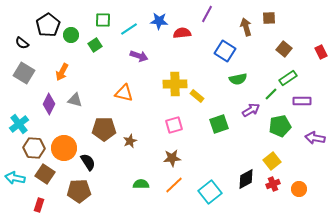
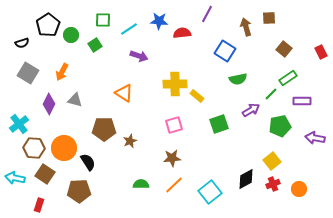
black semicircle at (22, 43): rotated 56 degrees counterclockwise
gray square at (24, 73): moved 4 px right
orange triangle at (124, 93): rotated 18 degrees clockwise
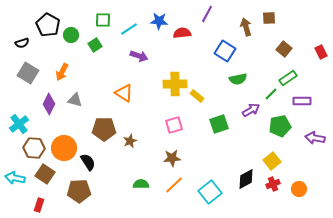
black pentagon at (48, 25): rotated 10 degrees counterclockwise
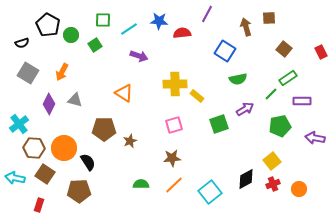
purple arrow at (251, 110): moved 6 px left, 1 px up
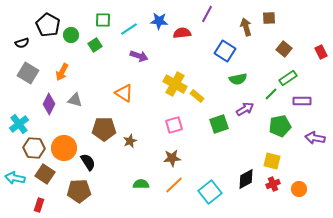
yellow cross at (175, 84): rotated 30 degrees clockwise
yellow square at (272, 161): rotated 36 degrees counterclockwise
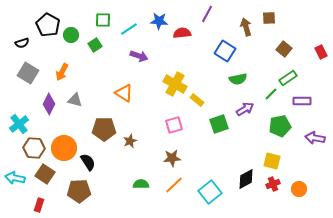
yellow rectangle at (197, 96): moved 4 px down
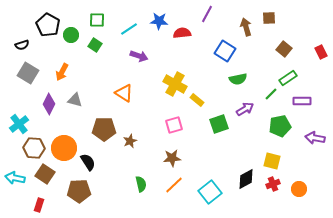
green square at (103, 20): moved 6 px left
black semicircle at (22, 43): moved 2 px down
green square at (95, 45): rotated 24 degrees counterclockwise
green semicircle at (141, 184): rotated 77 degrees clockwise
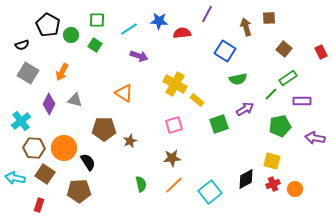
cyan cross at (19, 124): moved 2 px right, 3 px up
orange circle at (299, 189): moved 4 px left
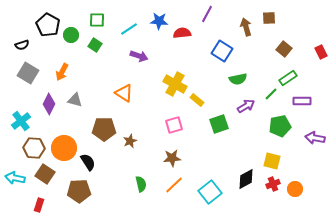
blue square at (225, 51): moved 3 px left
purple arrow at (245, 109): moved 1 px right, 3 px up
